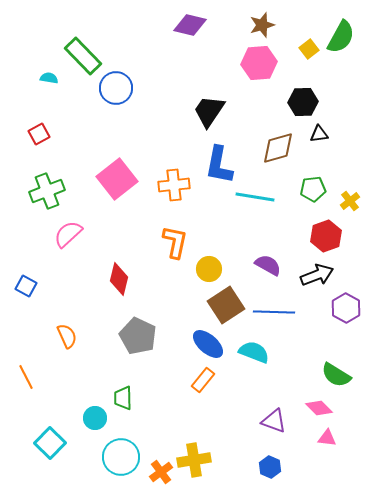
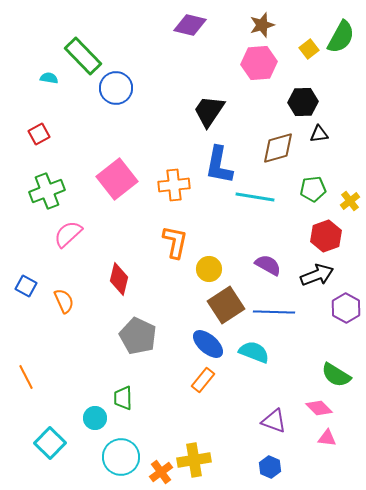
orange semicircle at (67, 336): moved 3 px left, 35 px up
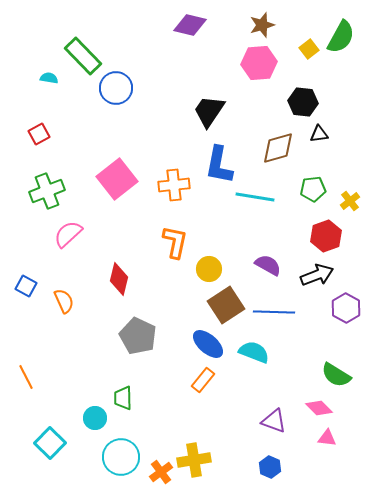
black hexagon at (303, 102): rotated 8 degrees clockwise
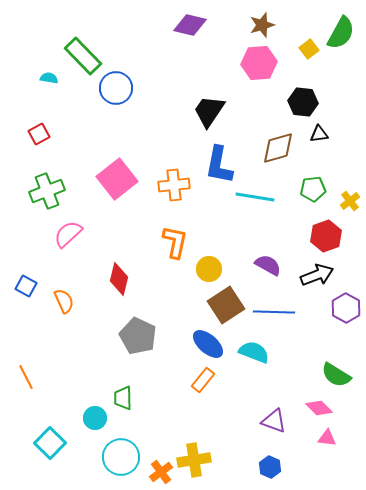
green semicircle at (341, 37): moved 4 px up
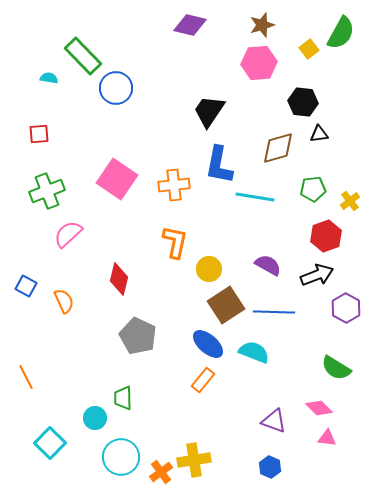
red square at (39, 134): rotated 25 degrees clockwise
pink square at (117, 179): rotated 18 degrees counterclockwise
green semicircle at (336, 375): moved 7 px up
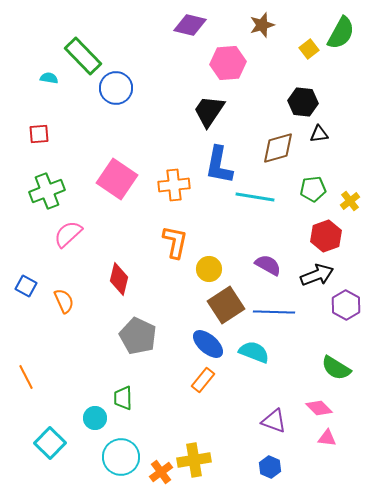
pink hexagon at (259, 63): moved 31 px left
purple hexagon at (346, 308): moved 3 px up
